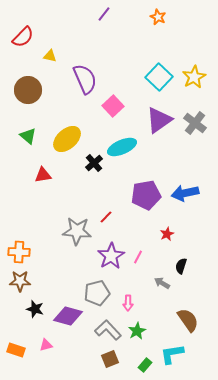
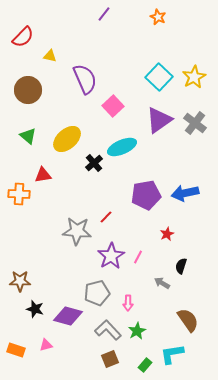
orange cross: moved 58 px up
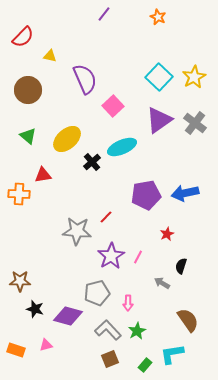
black cross: moved 2 px left, 1 px up
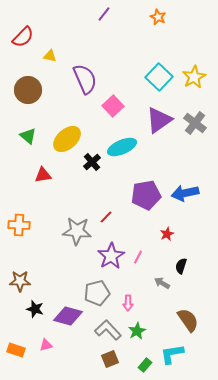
orange cross: moved 31 px down
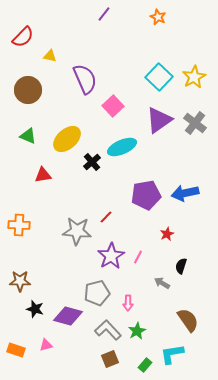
green triangle: rotated 18 degrees counterclockwise
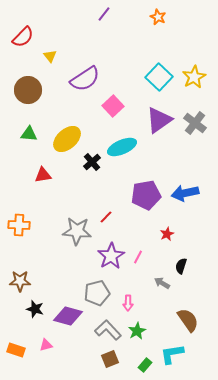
yellow triangle: rotated 40 degrees clockwise
purple semicircle: rotated 80 degrees clockwise
green triangle: moved 1 px right, 2 px up; rotated 18 degrees counterclockwise
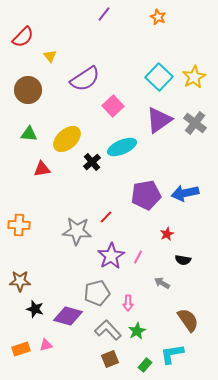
red triangle: moved 1 px left, 6 px up
black semicircle: moved 2 px right, 6 px up; rotated 98 degrees counterclockwise
orange rectangle: moved 5 px right, 1 px up; rotated 36 degrees counterclockwise
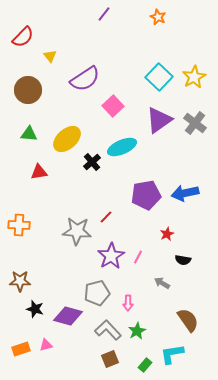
red triangle: moved 3 px left, 3 px down
